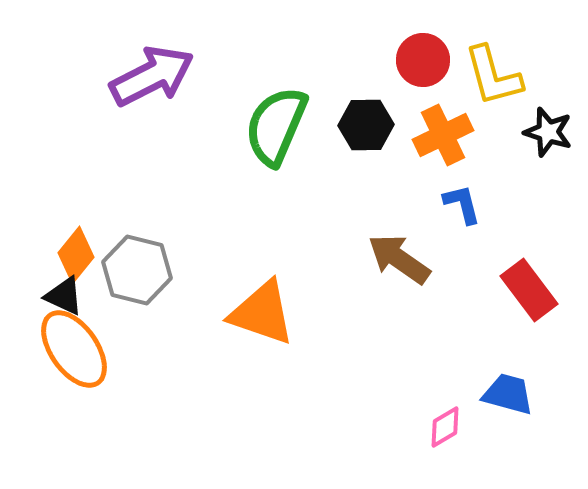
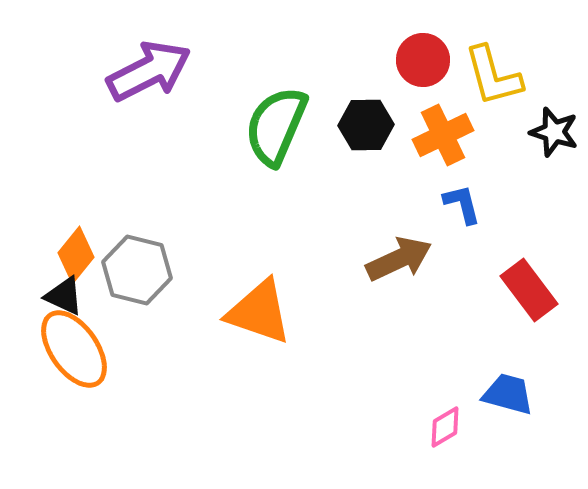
purple arrow: moved 3 px left, 5 px up
black star: moved 6 px right
brown arrow: rotated 120 degrees clockwise
orange triangle: moved 3 px left, 1 px up
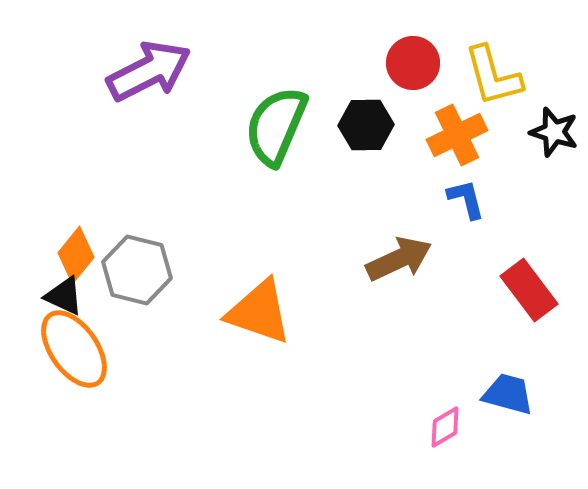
red circle: moved 10 px left, 3 px down
orange cross: moved 14 px right
blue L-shape: moved 4 px right, 5 px up
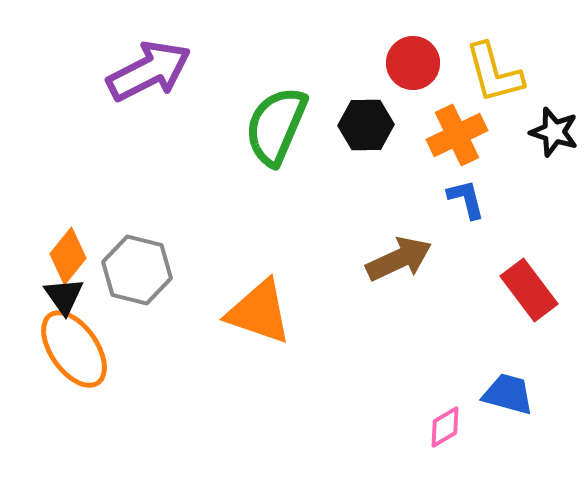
yellow L-shape: moved 1 px right, 3 px up
orange diamond: moved 8 px left, 1 px down
black triangle: rotated 30 degrees clockwise
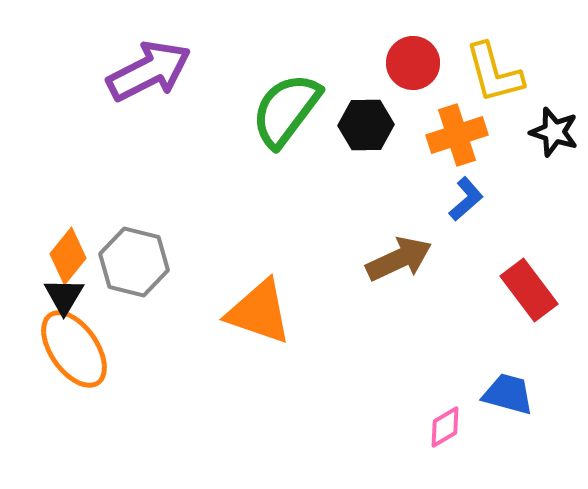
green semicircle: moved 10 px right, 16 px up; rotated 14 degrees clockwise
orange cross: rotated 8 degrees clockwise
blue L-shape: rotated 63 degrees clockwise
gray hexagon: moved 3 px left, 8 px up
black triangle: rotated 6 degrees clockwise
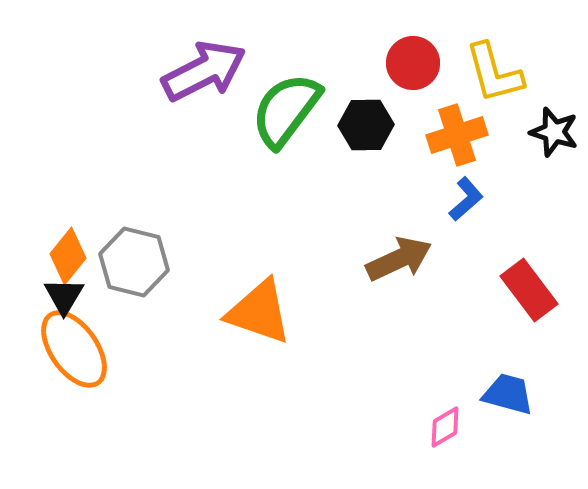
purple arrow: moved 55 px right
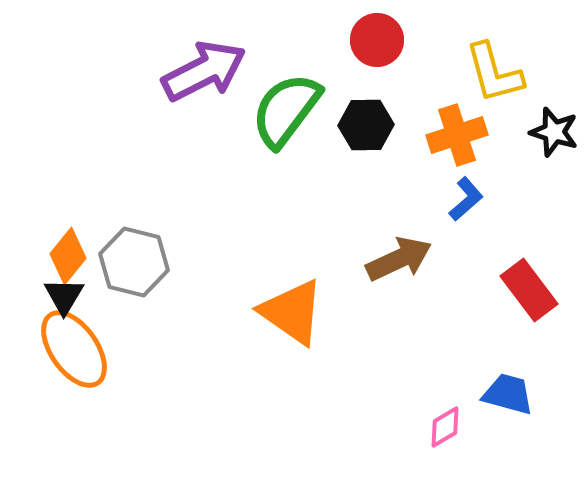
red circle: moved 36 px left, 23 px up
orange triangle: moved 33 px right; rotated 16 degrees clockwise
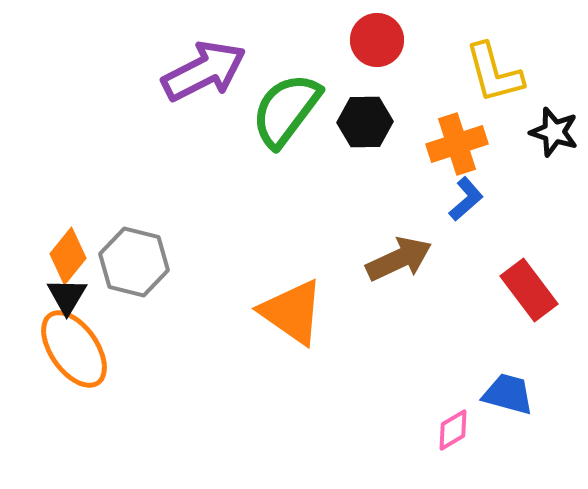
black hexagon: moved 1 px left, 3 px up
orange cross: moved 9 px down
black triangle: moved 3 px right
pink diamond: moved 8 px right, 3 px down
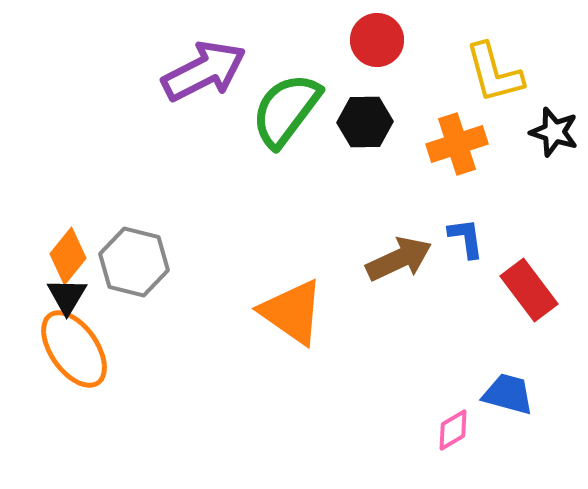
blue L-shape: moved 39 px down; rotated 57 degrees counterclockwise
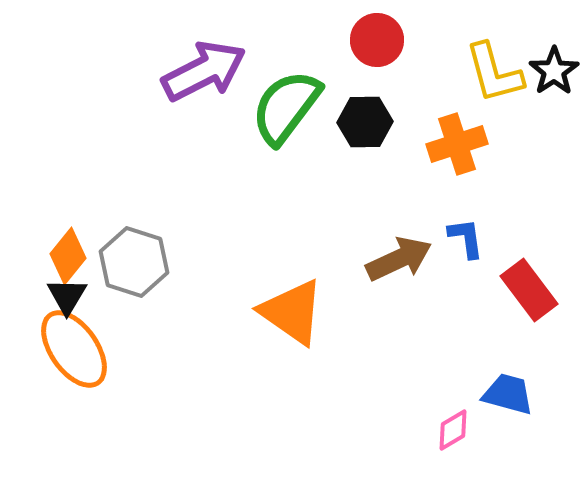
green semicircle: moved 3 px up
black star: moved 61 px up; rotated 21 degrees clockwise
gray hexagon: rotated 4 degrees clockwise
